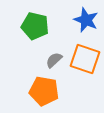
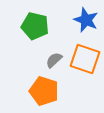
orange pentagon: rotated 8 degrees clockwise
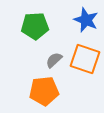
green pentagon: rotated 16 degrees counterclockwise
orange pentagon: rotated 24 degrees counterclockwise
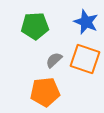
blue star: moved 2 px down
orange pentagon: moved 1 px right, 1 px down
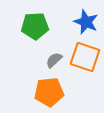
orange square: moved 2 px up
orange pentagon: moved 4 px right
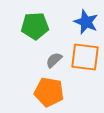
orange square: rotated 12 degrees counterclockwise
orange pentagon: rotated 16 degrees clockwise
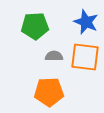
gray semicircle: moved 4 px up; rotated 42 degrees clockwise
orange pentagon: rotated 12 degrees counterclockwise
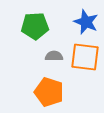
orange pentagon: rotated 20 degrees clockwise
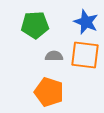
green pentagon: moved 1 px up
orange square: moved 2 px up
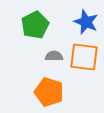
green pentagon: rotated 24 degrees counterclockwise
orange square: moved 1 px left, 2 px down
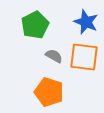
gray semicircle: rotated 30 degrees clockwise
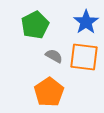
blue star: rotated 15 degrees clockwise
orange pentagon: rotated 20 degrees clockwise
